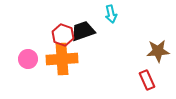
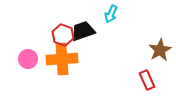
cyan arrow: rotated 36 degrees clockwise
brown star: moved 2 px right, 1 px up; rotated 25 degrees counterclockwise
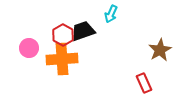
red hexagon: rotated 10 degrees clockwise
pink circle: moved 1 px right, 11 px up
red rectangle: moved 3 px left, 3 px down
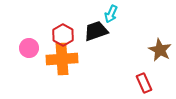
black trapezoid: moved 13 px right
brown star: rotated 15 degrees counterclockwise
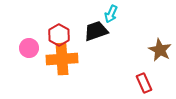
red hexagon: moved 4 px left
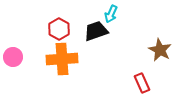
red hexagon: moved 6 px up
pink circle: moved 16 px left, 9 px down
red rectangle: moved 2 px left
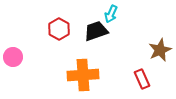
brown star: rotated 20 degrees clockwise
orange cross: moved 21 px right, 16 px down
red rectangle: moved 4 px up
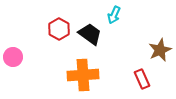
cyan arrow: moved 3 px right, 1 px down
black trapezoid: moved 6 px left, 3 px down; rotated 55 degrees clockwise
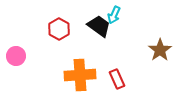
black trapezoid: moved 9 px right, 8 px up
brown star: rotated 10 degrees counterclockwise
pink circle: moved 3 px right, 1 px up
orange cross: moved 3 px left
red rectangle: moved 25 px left
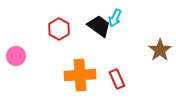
cyan arrow: moved 1 px right, 3 px down
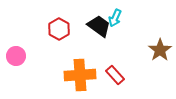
red rectangle: moved 2 px left, 4 px up; rotated 18 degrees counterclockwise
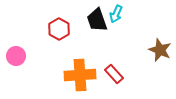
cyan arrow: moved 1 px right, 4 px up
black trapezoid: moved 2 px left, 6 px up; rotated 145 degrees counterclockwise
brown star: rotated 15 degrees counterclockwise
red rectangle: moved 1 px left, 1 px up
